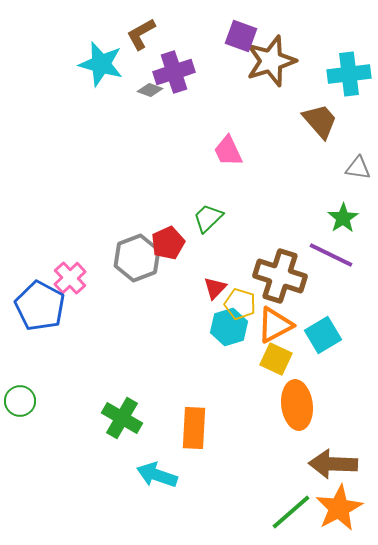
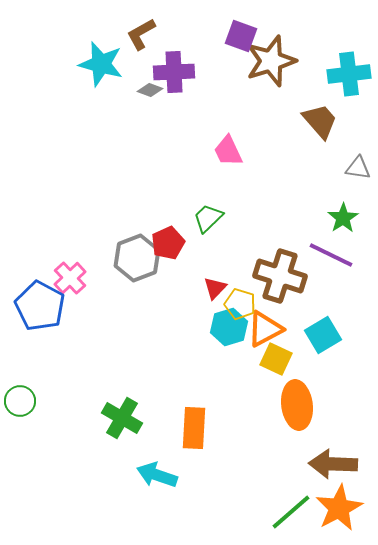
purple cross: rotated 15 degrees clockwise
orange triangle: moved 10 px left, 4 px down
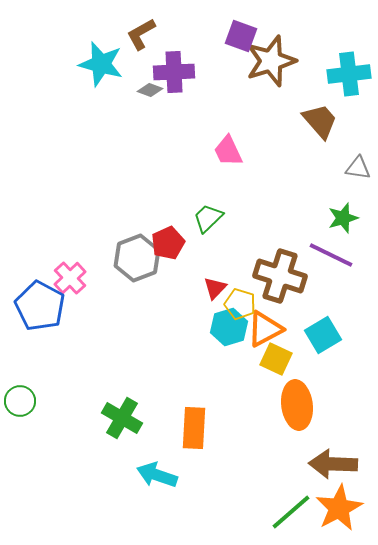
green star: rotated 16 degrees clockwise
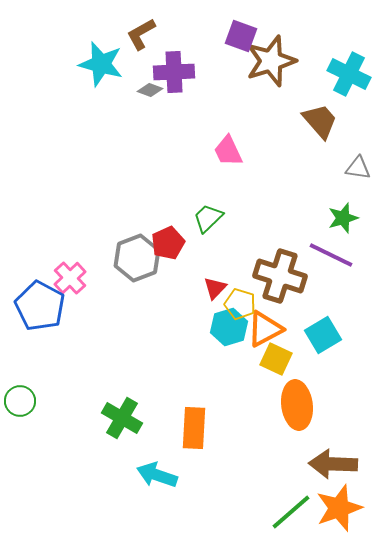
cyan cross: rotated 33 degrees clockwise
orange star: rotated 9 degrees clockwise
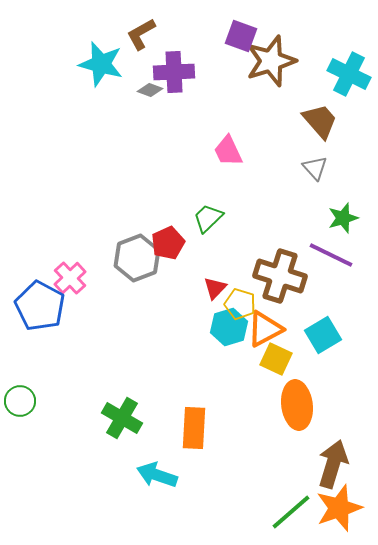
gray triangle: moved 43 px left; rotated 40 degrees clockwise
brown arrow: rotated 105 degrees clockwise
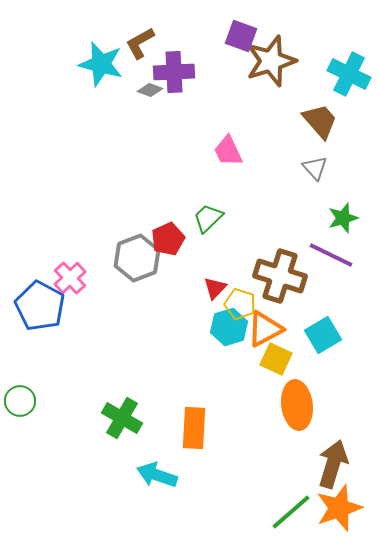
brown L-shape: moved 1 px left, 9 px down
red pentagon: moved 4 px up
